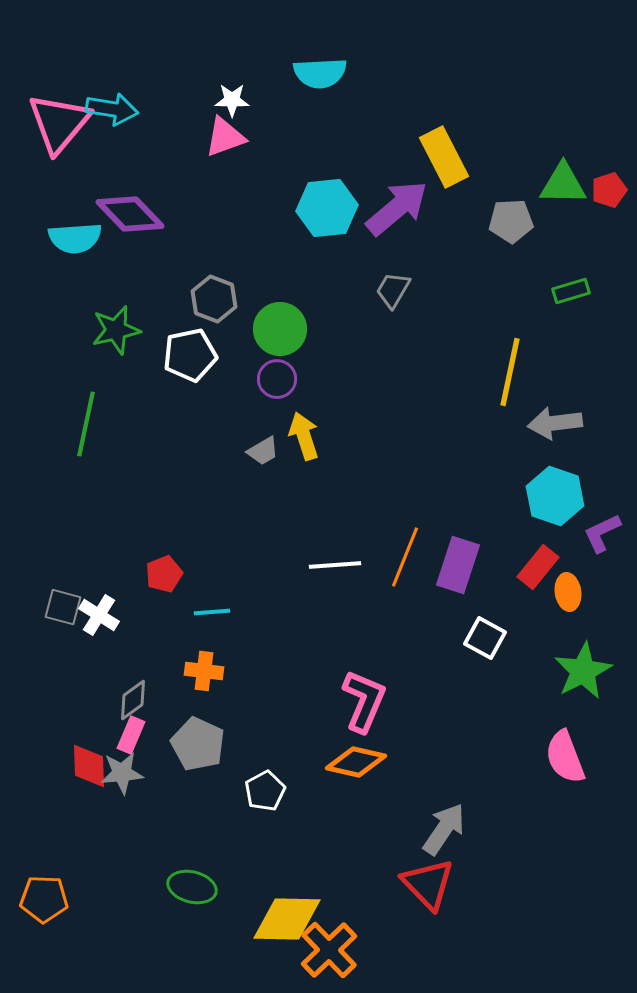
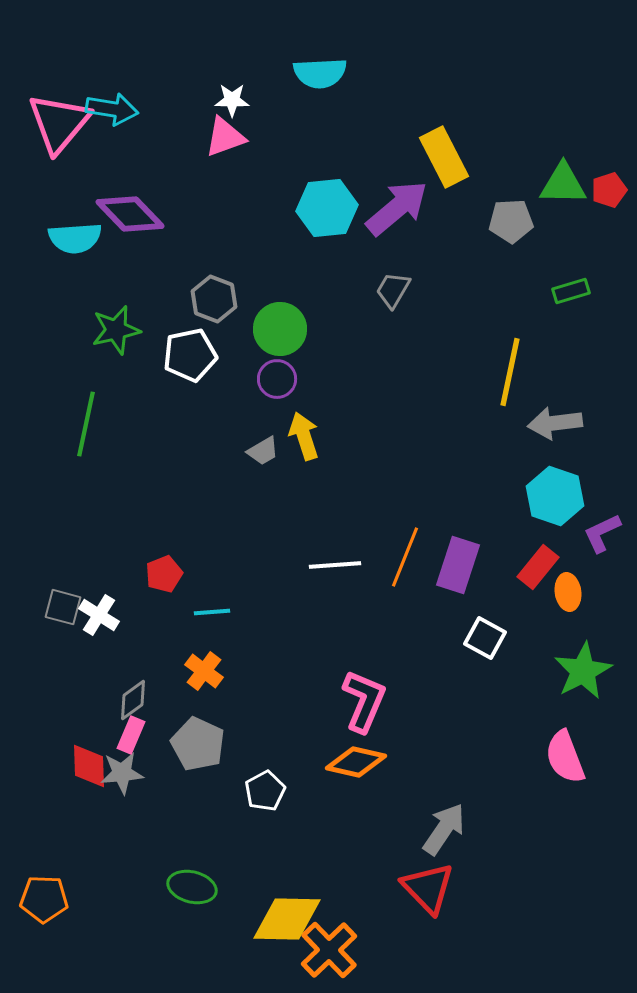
orange cross at (204, 671): rotated 30 degrees clockwise
red triangle at (428, 884): moved 4 px down
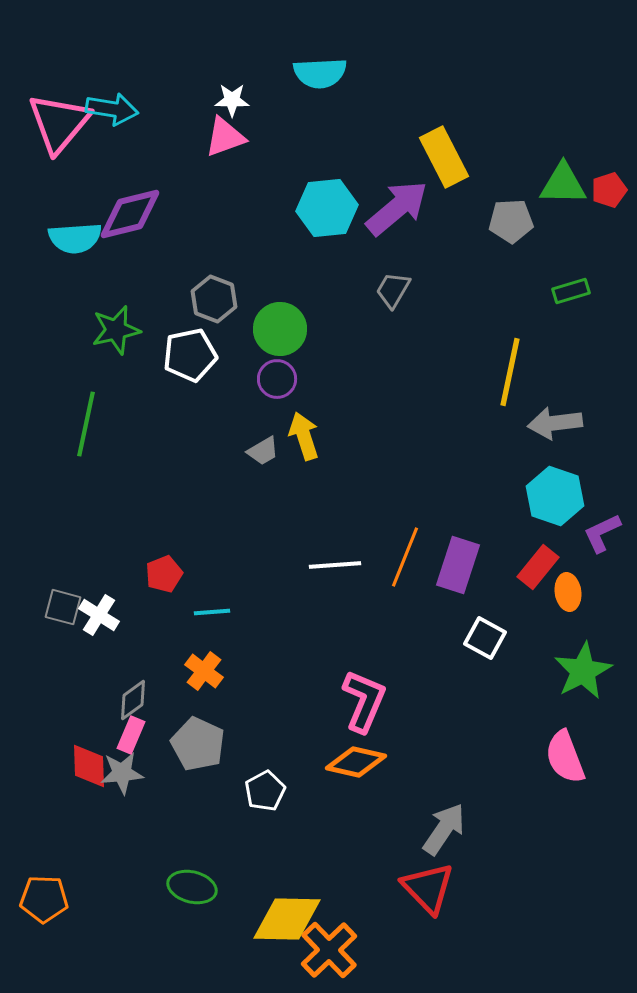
purple diamond at (130, 214): rotated 60 degrees counterclockwise
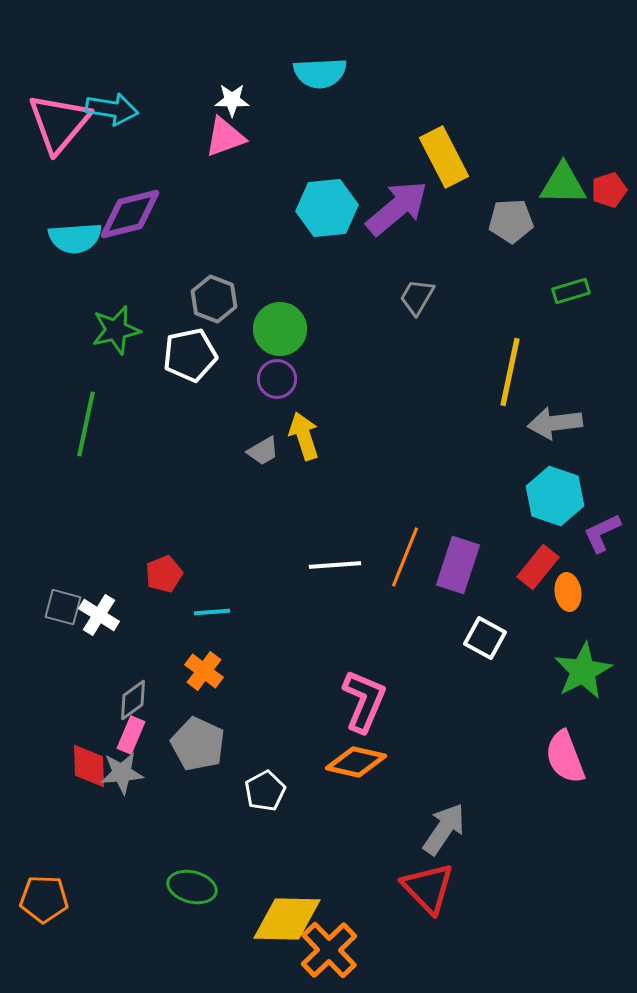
gray trapezoid at (393, 290): moved 24 px right, 7 px down
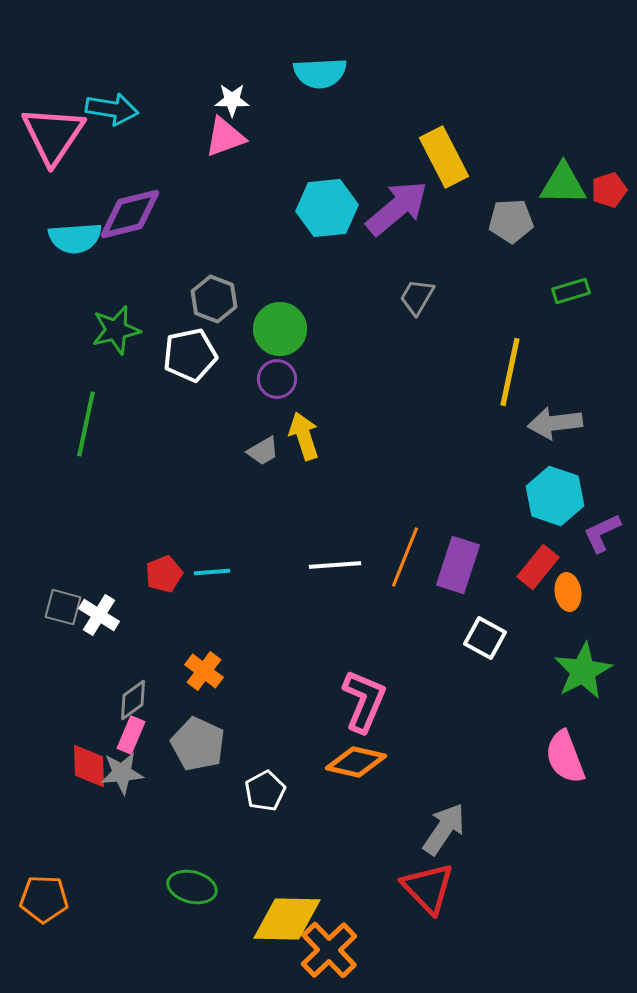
pink triangle at (59, 123): moved 6 px left, 12 px down; rotated 6 degrees counterclockwise
cyan line at (212, 612): moved 40 px up
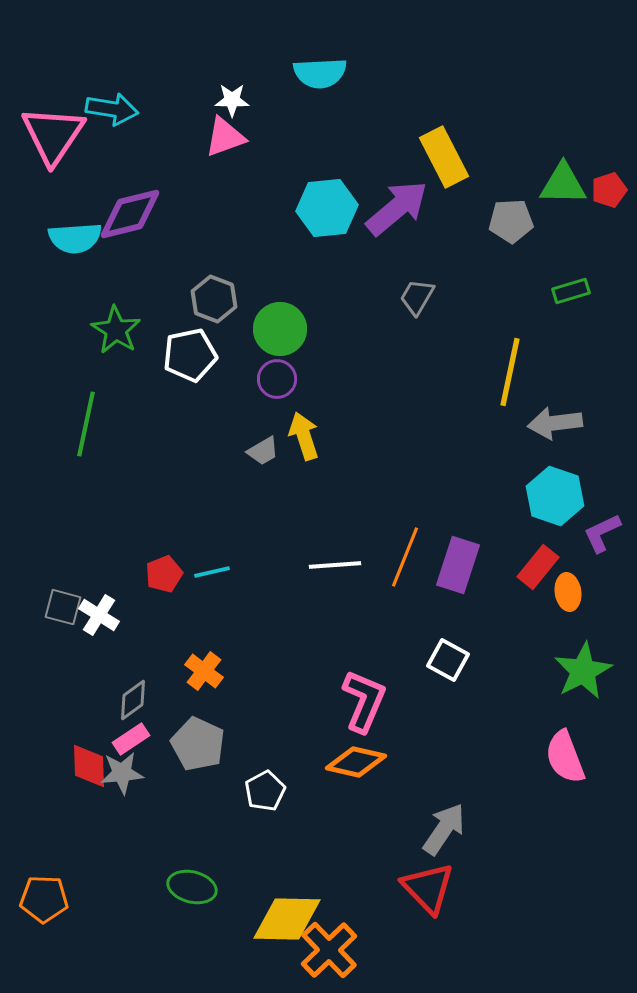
green star at (116, 330): rotated 27 degrees counterclockwise
cyan line at (212, 572): rotated 9 degrees counterclockwise
white square at (485, 638): moved 37 px left, 22 px down
pink rectangle at (131, 735): moved 4 px down; rotated 33 degrees clockwise
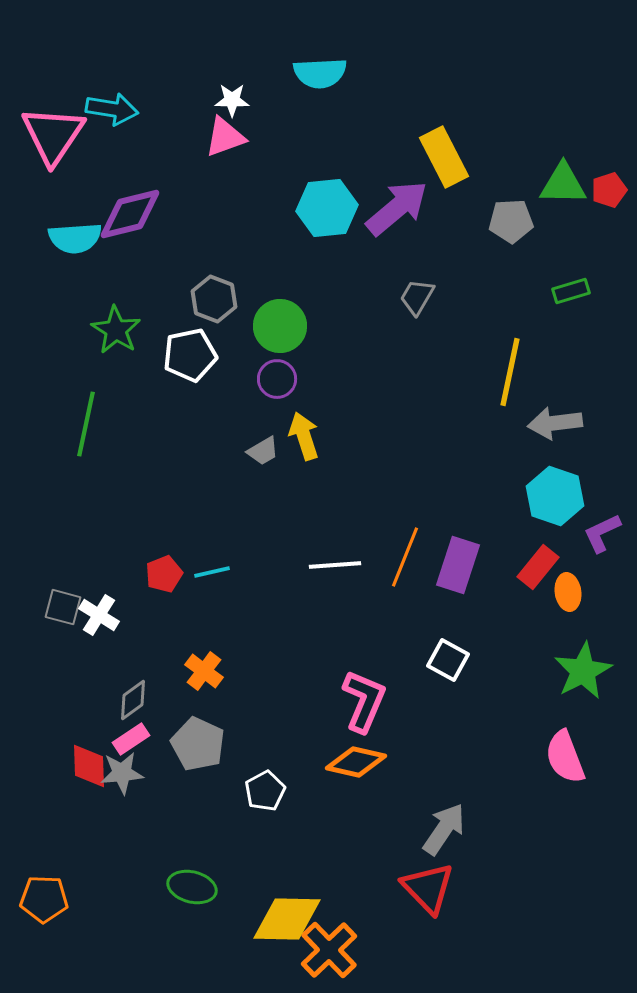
green circle at (280, 329): moved 3 px up
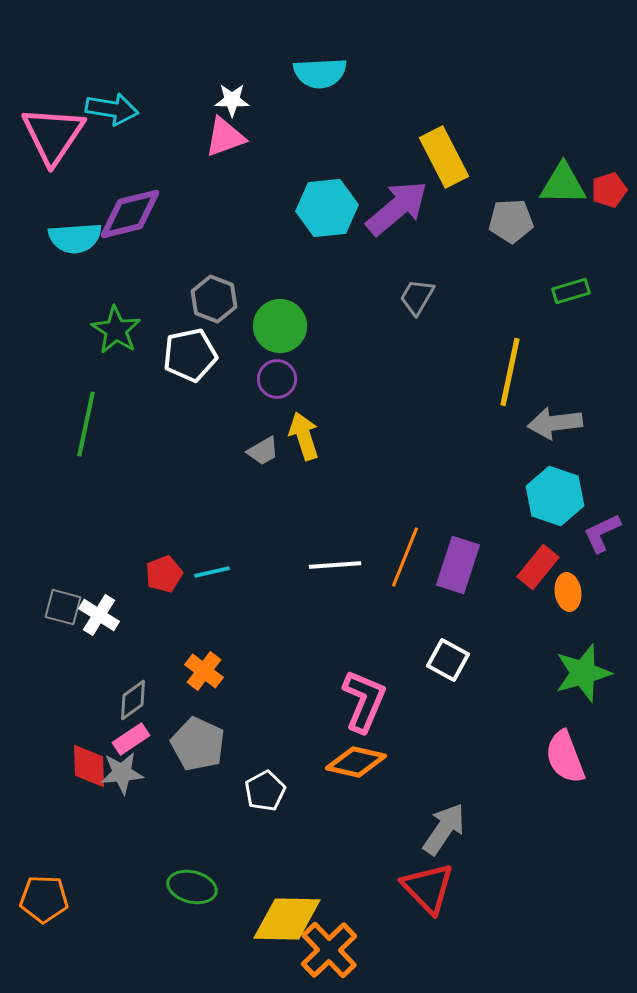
green star at (583, 671): moved 2 px down; rotated 12 degrees clockwise
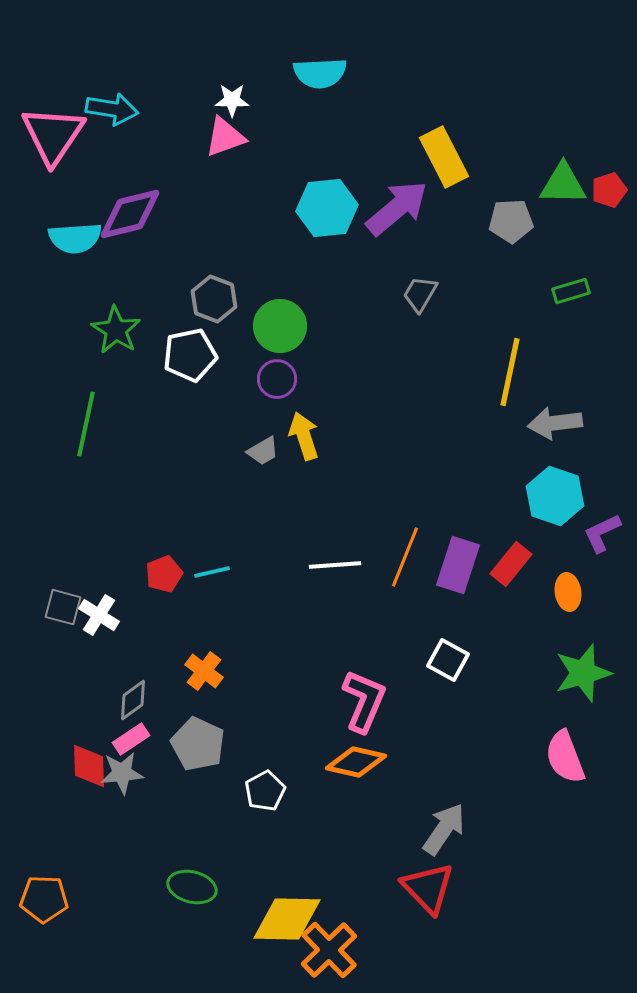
gray trapezoid at (417, 297): moved 3 px right, 3 px up
red rectangle at (538, 567): moved 27 px left, 3 px up
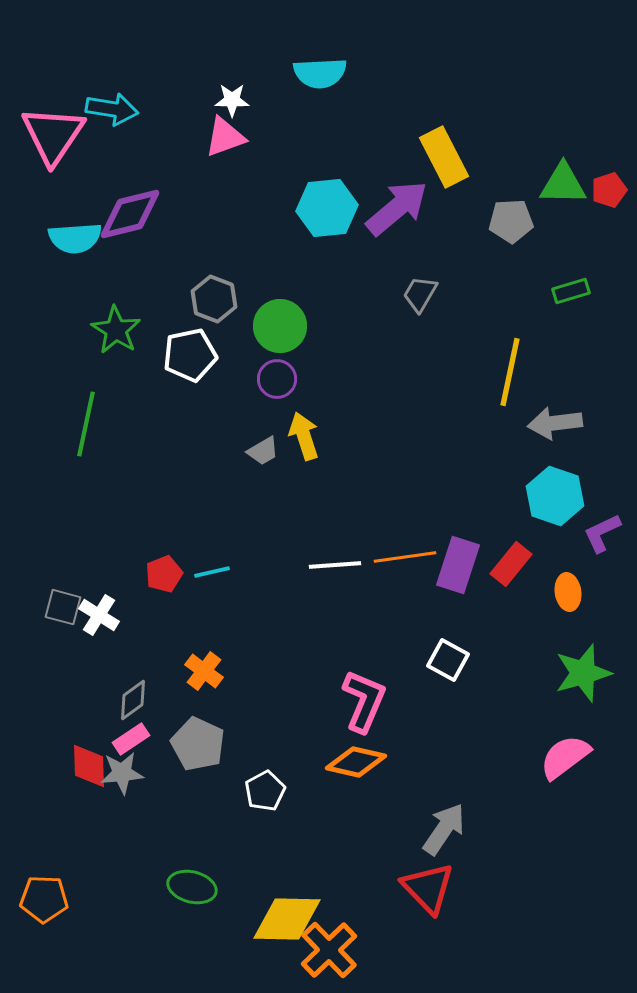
orange line at (405, 557): rotated 60 degrees clockwise
pink semicircle at (565, 757): rotated 74 degrees clockwise
